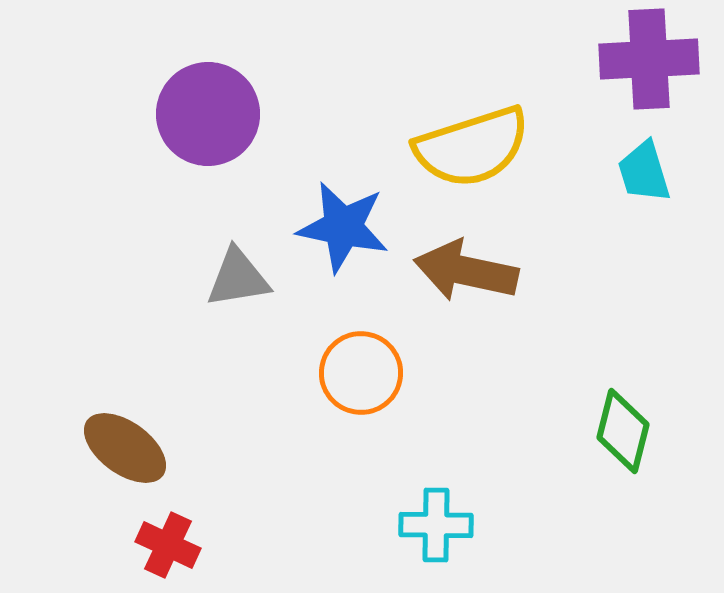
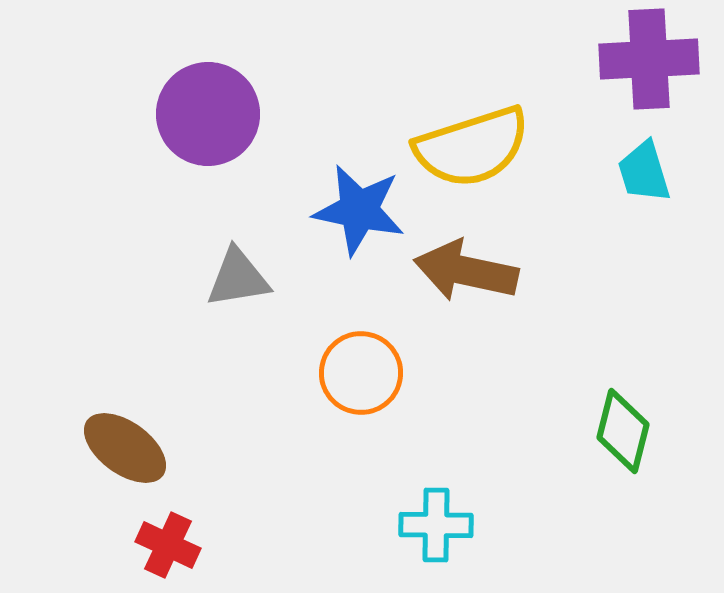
blue star: moved 16 px right, 17 px up
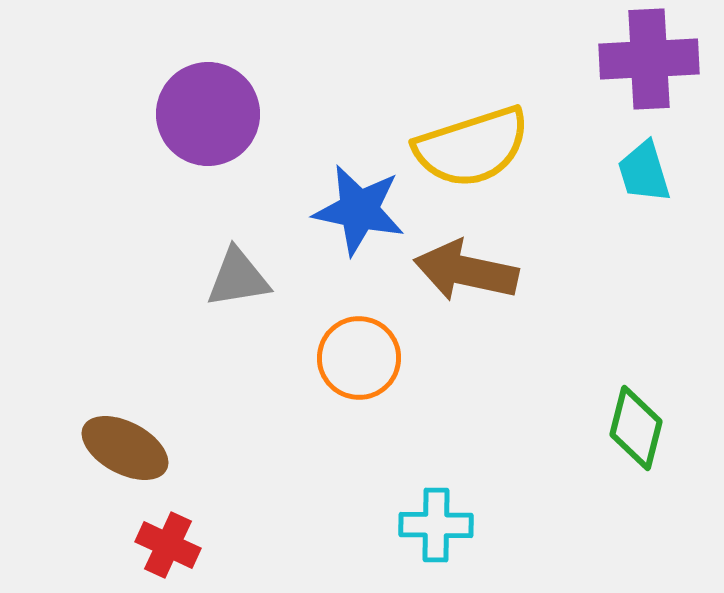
orange circle: moved 2 px left, 15 px up
green diamond: moved 13 px right, 3 px up
brown ellipse: rotated 8 degrees counterclockwise
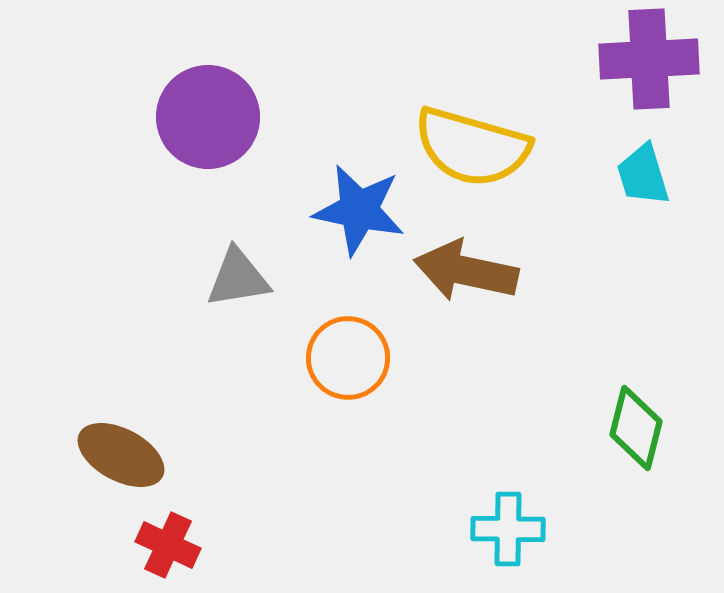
purple circle: moved 3 px down
yellow semicircle: rotated 34 degrees clockwise
cyan trapezoid: moved 1 px left, 3 px down
orange circle: moved 11 px left
brown ellipse: moved 4 px left, 7 px down
cyan cross: moved 72 px right, 4 px down
